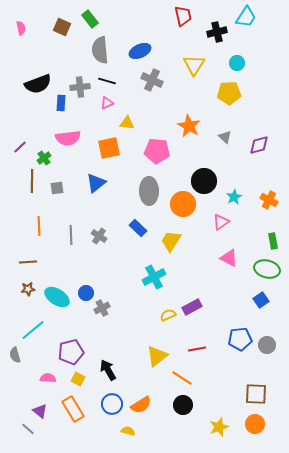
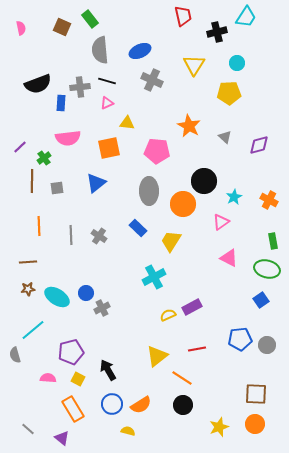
purple triangle at (40, 411): moved 22 px right, 27 px down
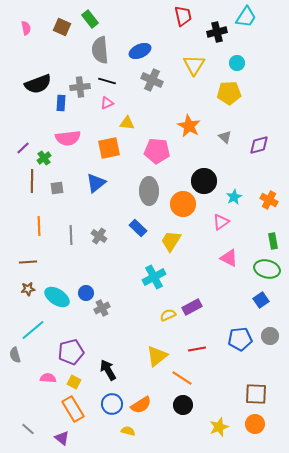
pink semicircle at (21, 28): moved 5 px right
purple line at (20, 147): moved 3 px right, 1 px down
gray circle at (267, 345): moved 3 px right, 9 px up
yellow square at (78, 379): moved 4 px left, 3 px down
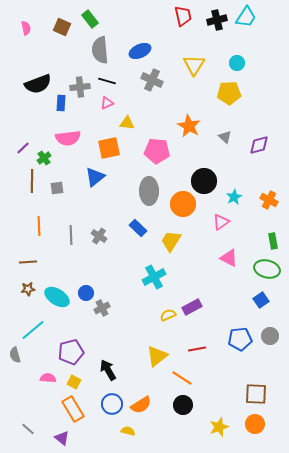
black cross at (217, 32): moved 12 px up
blue triangle at (96, 183): moved 1 px left, 6 px up
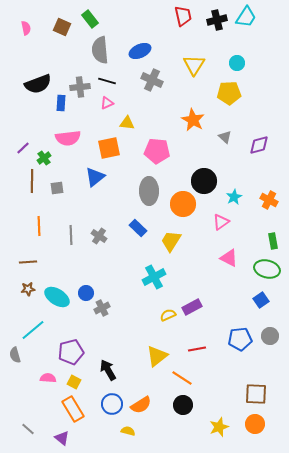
orange star at (189, 126): moved 4 px right, 6 px up
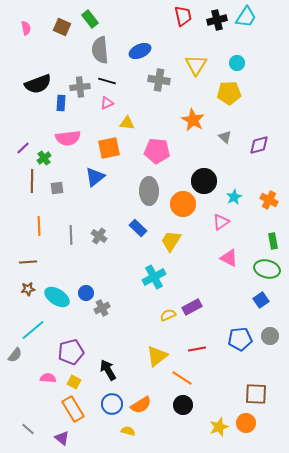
yellow triangle at (194, 65): moved 2 px right
gray cross at (152, 80): moved 7 px right; rotated 15 degrees counterclockwise
gray semicircle at (15, 355): rotated 126 degrees counterclockwise
orange circle at (255, 424): moved 9 px left, 1 px up
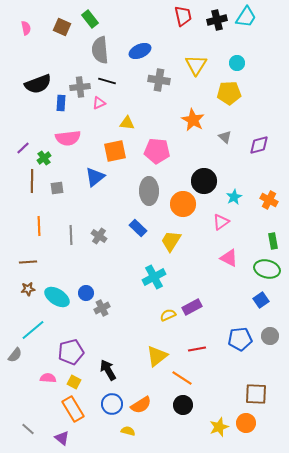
pink triangle at (107, 103): moved 8 px left
orange square at (109, 148): moved 6 px right, 3 px down
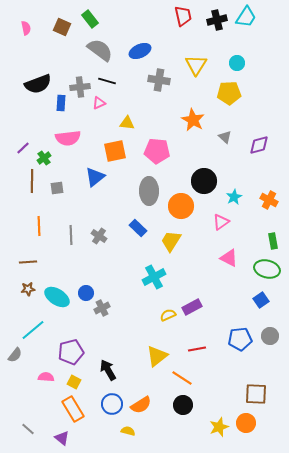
gray semicircle at (100, 50): rotated 132 degrees clockwise
orange circle at (183, 204): moved 2 px left, 2 px down
pink semicircle at (48, 378): moved 2 px left, 1 px up
